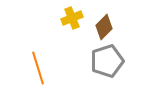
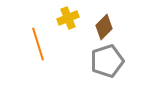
yellow cross: moved 4 px left
orange line: moved 24 px up
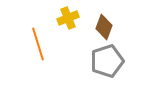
brown diamond: rotated 25 degrees counterclockwise
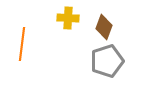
yellow cross: rotated 25 degrees clockwise
orange line: moved 16 px left; rotated 24 degrees clockwise
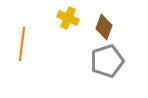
yellow cross: rotated 20 degrees clockwise
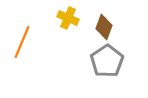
orange line: moved 2 px up; rotated 16 degrees clockwise
gray pentagon: rotated 16 degrees counterclockwise
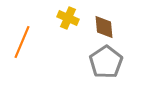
brown diamond: rotated 25 degrees counterclockwise
gray pentagon: moved 1 px left, 1 px down
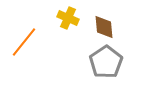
orange line: moved 2 px right; rotated 16 degrees clockwise
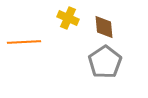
orange line: rotated 48 degrees clockwise
gray pentagon: moved 1 px left
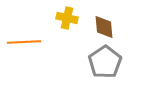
yellow cross: moved 1 px left; rotated 10 degrees counterclockwise
